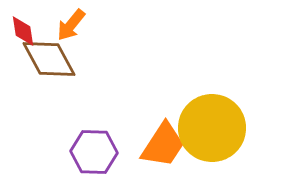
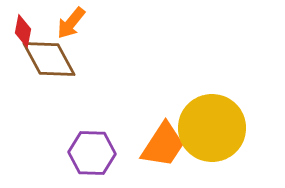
orange arrow: moved 2 px up
red diamond: rotated 20 degrees clockwise
purple hexagon: moved 2 px left, 1 px down
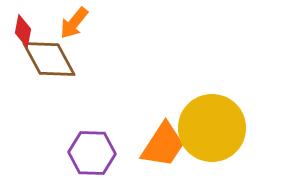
orange arrow: moved 3 px right
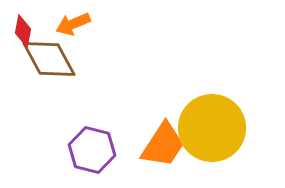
orange arrow: moved 1 px left, 1 px down; rotated 28 degrees clockwise
purple hexagon: moved 3 px up; rotated 12 degrees clockwise
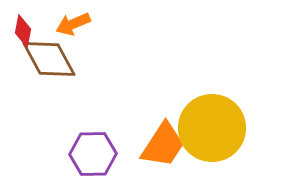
purple hexagon: moved 1 px right, 4 px down; rotated 15 degrees counterclockwise
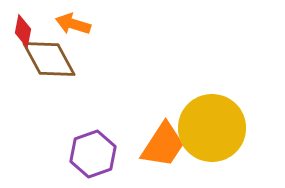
orange arrow: rotated 40 degrees clockwise
purple hexagon: rotated 18 degrees counterclockwise
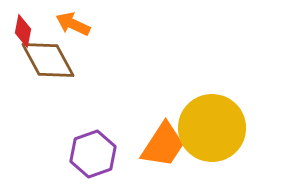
orange arrow: rotated 8 degrees clockwise
brown diamond: moved 1 px left, 1 px down
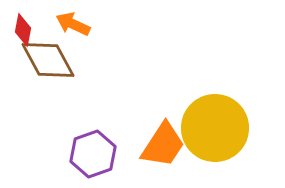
red diamond: moved 1 px up
yellow circle: moved 3 px right
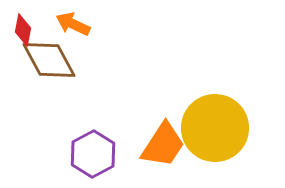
brown diamond: moved 1 px right
purple hexagon: rotated 9 degrees counterclockwise
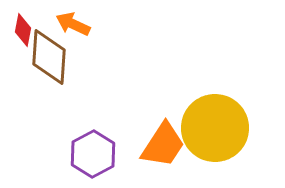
brown diamond: moved 3 px up; rotated 32 degrees clockwise
